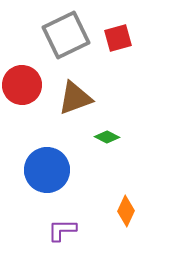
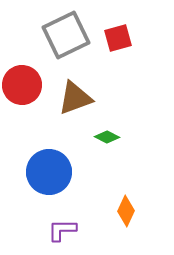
blue circle: moved 2 px right, 2 px down
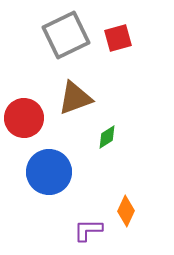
red circle: moved 2 px right, 33 px down
green diamond: rotated 60 degrees counterclockwise
purple L-shape: moved 26 px right
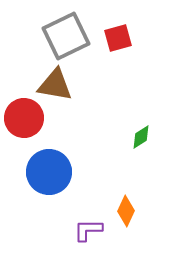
gray square: moved 1 px down
brown triangle: moved 20 px left, 13 px up; rotated 30 degrees clockwise
green diamond: moved 34 px right
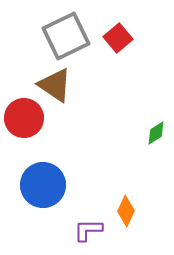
red square: rotated 24 degrees counterclockwise
brown triangle: rotated 24 degrees clockwise
green diamond: moved 15 px right, 4 px up
blue circle: moved 6 px left, 13 px down
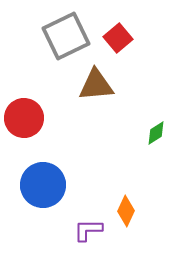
brown triangle: moved 41 px right; rotated 39 degrees counterclockwise
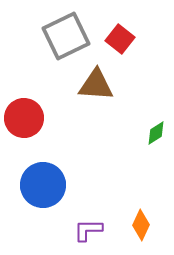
red square: moved 2 px right, 1 px down; rotated 12 degrees counterclockwise
brown triangle: rotated 9 degrees clockwise
orange diamond: moved 15 px right, 14 px down
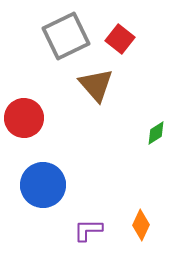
brown triangle: rotated 45 degrees clockwise
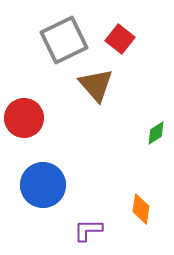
gray square: moved 2 px left, 4 px down
orange diamond: moved 16 px up; rotated 16 degrees counterclockwise
